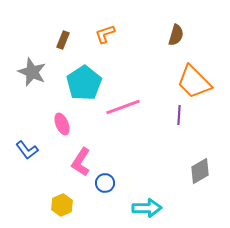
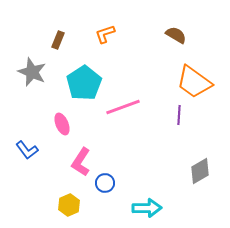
brown semicircle: rotated 75 degrees counterclockwise
brown rectangle: moved 5 px left
orange trapezoid: rotated 9 degrees counterclockwise
yellow hexagon: moved 7 px right
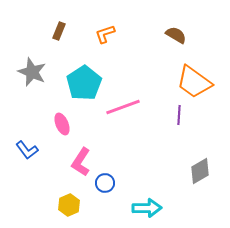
brown rectangle: moved 1 px right, 9 px up
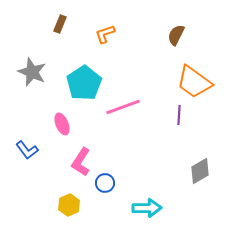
brown rectangle: moved 1 px right, 7 px up
brown semicircle: rotated 95 degrees counterclockwise
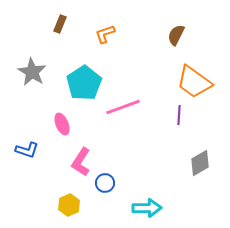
gray star: rotated 8 degrees clockwise
blue L-shape: rotated 35 degrees counterclockwise
gray diamond: moved 8 px up
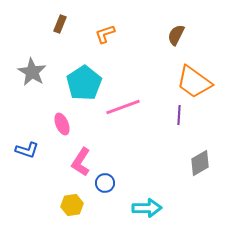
yellow hexagon: moved 3 px right; rotated 15 degrees clockwise
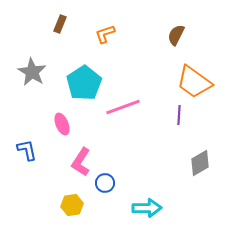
blue L-shape: rotated 120 degrees counterclockwise
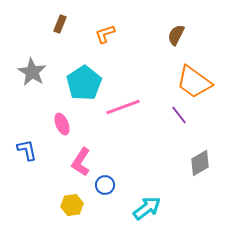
purple line: rotated 42 degrees counterclockwise
blue circle: moved 2 px down
cyan arrow: rotated 36 degrees counterclockwise
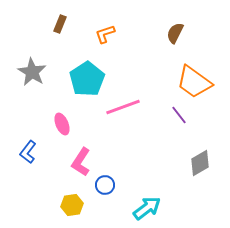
brown semicircle: moved 1 px left, 2 px up
cyan pentagon: moved 3 px right, 4 px up
blue L-shape: moved 1 px right, 2 px down; rotated 130 degrees counterclockwise
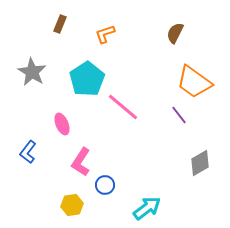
pink line: rotated 60 degrees clockwise
